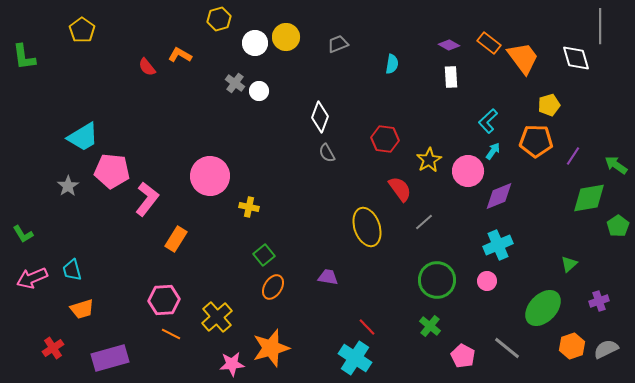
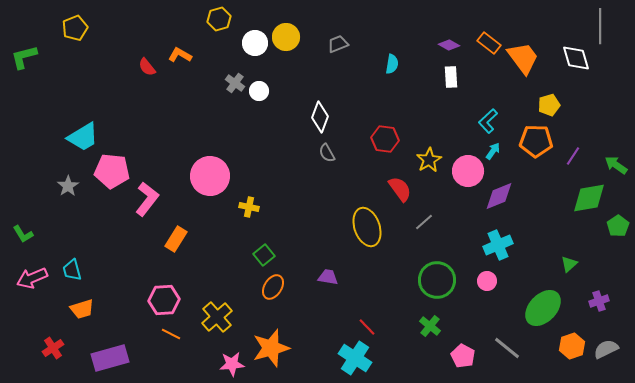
yellow pentagon at (82, 30): moved 7 px left, 2 px up; rotated 15 degrees clockwise
green L-shape at (24, 57): rotated 84 degrees clockwise
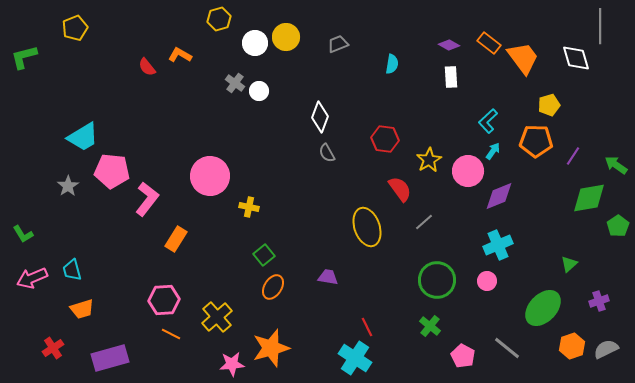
red line at (367, 327): rotated 18 degrees clockwise
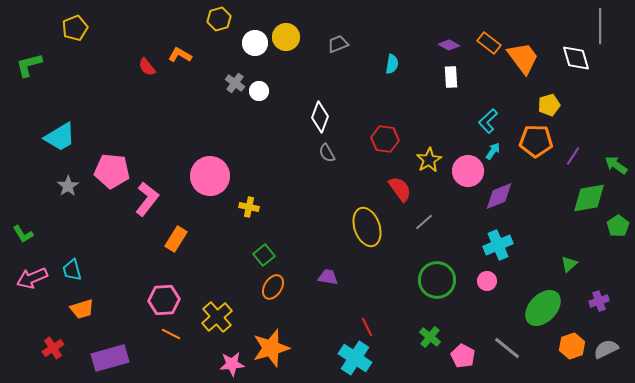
green L-shape at (24, 57): moved 5 px right, 8 px down
cyan trapezoid at (83, 137): moved 23 px left
green cross at (430, 326): moved 11 px down
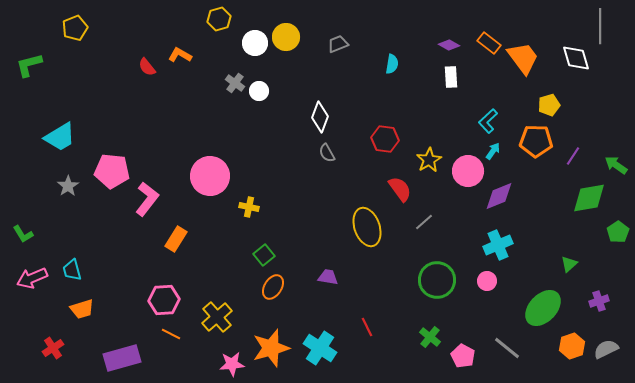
green pentagon at (618, 226): moved 6 px down
purple rectangle at (110, 358): moved 12 px right
cyan cross at (355, 358): moved 35 px left, 10 px up
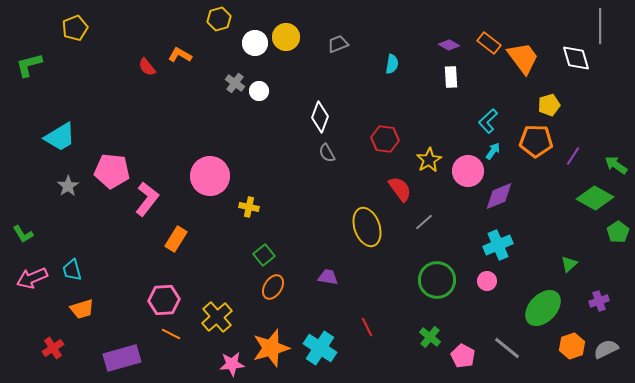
green diamond at (589, 198): moved 6 px right; rotated 39 degrees clockwise
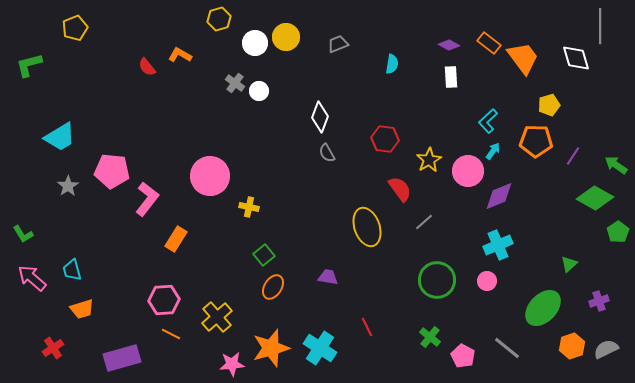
pink arrow at (32, 278): rotated 64 degrees clockwise
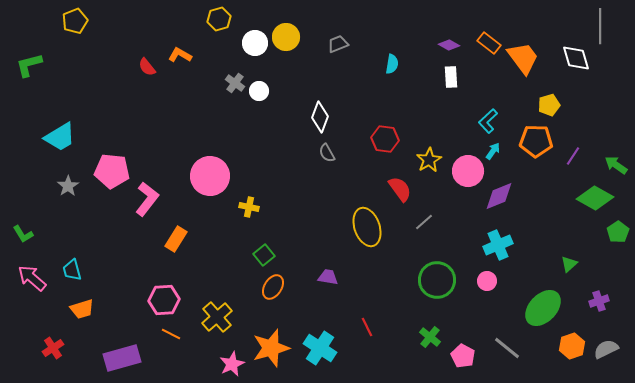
yellow pentagon at (75, 28): moved 7 px up
pink star at (232, 364): rotated 20 degrees counterclockwise
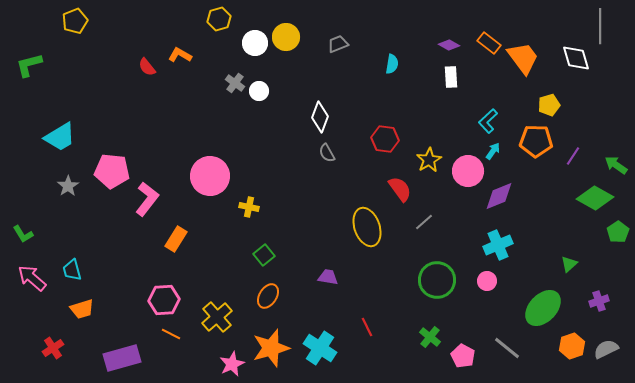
orange ellipse at (273, 287): moved 5 px left, 9 px down
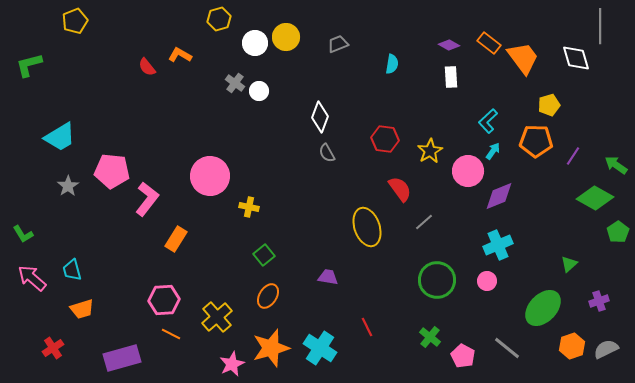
yellow star at (429, 160): moved 1 px right, 9 px up
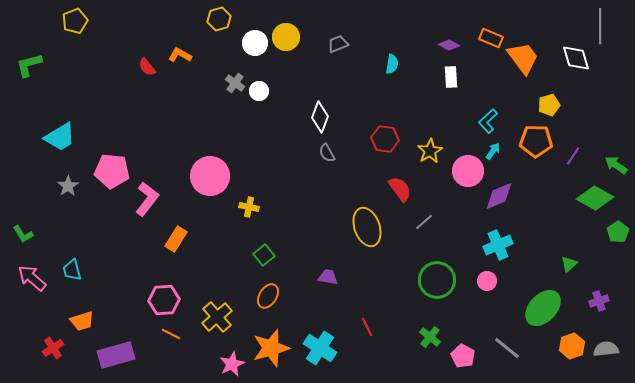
orange rectangle at (489, 43): moved 2 px right, 5 px up; rotated 15 degrees counterclockwise
orange trapezoid at (82, 309): moved 12 px down
gray semicircle at (606, 349): rotated 20 degrees clockwise
purple rectangle at (122, 358): moved 6 px left, 3 px up
